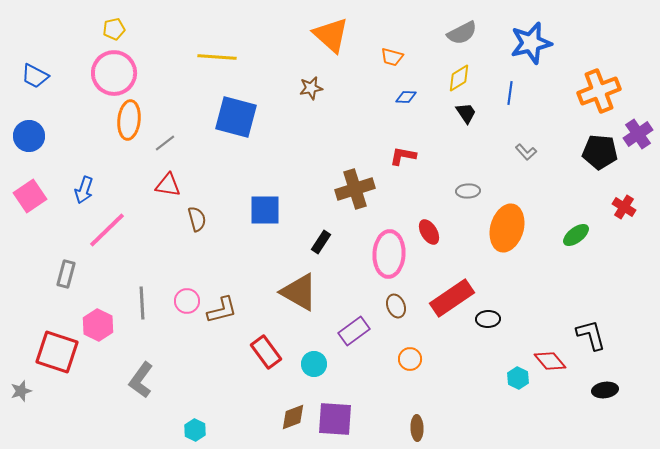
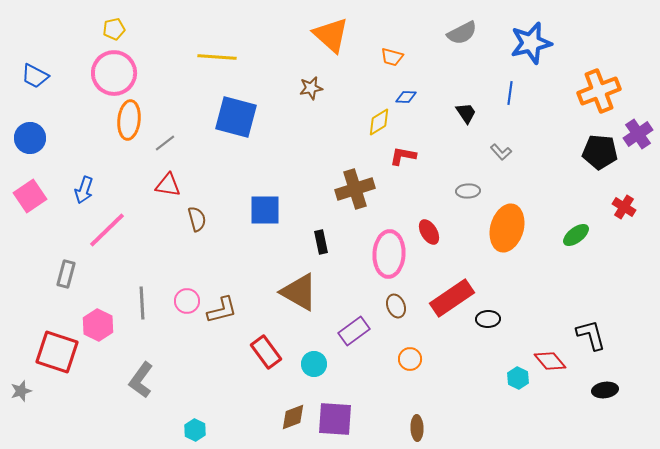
yellow diamond at (459, 78): moved 80 px left, 44 px down
blue circle at (29, 136): moved 1 px right, 2 px down
gray L-shape at (526, 152): moved 25 px left
black rectangle at (321, 242): rotated 45 degrees counterclockwise
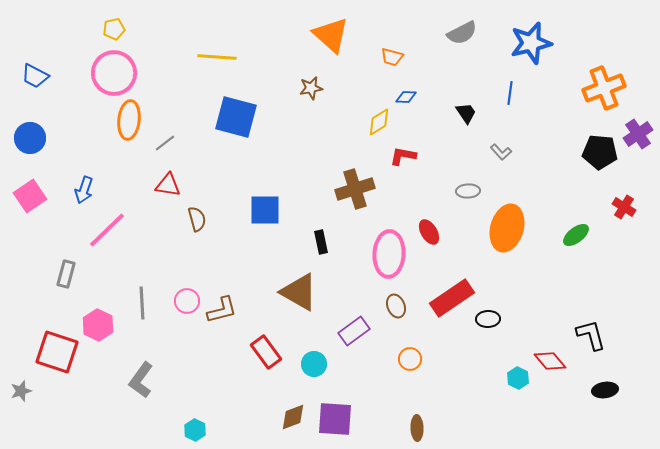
orange cross at (599, 91): moved 5 px right, 3 px up
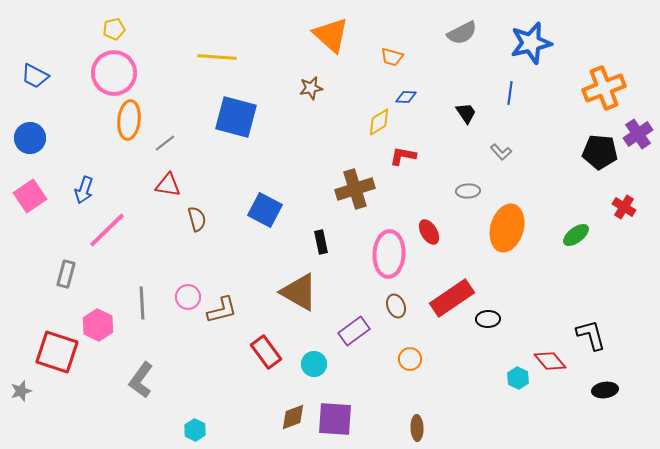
blue square at (265, 210): rotated 28 degrees clockwise
pink circle at (187, 301): moved 1 px right, 4 px up
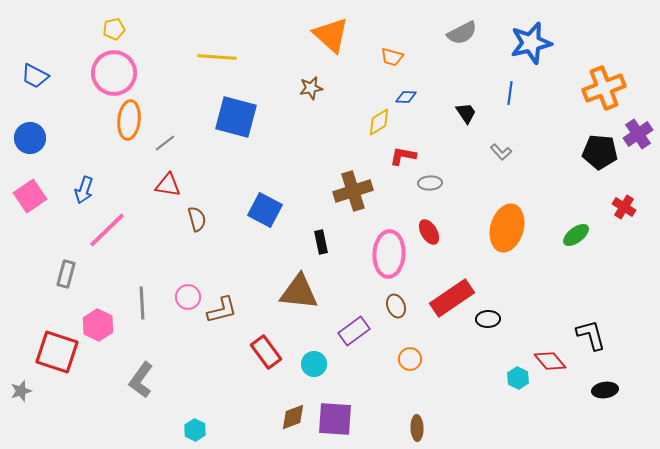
brown cross at (355, 189): moved 2 px left, 2 px down
gray ellipse at (468, 191): moved 38 px left, 8 px up
brown triangle at (299, 292): rotated 24 degrees counterclockwise
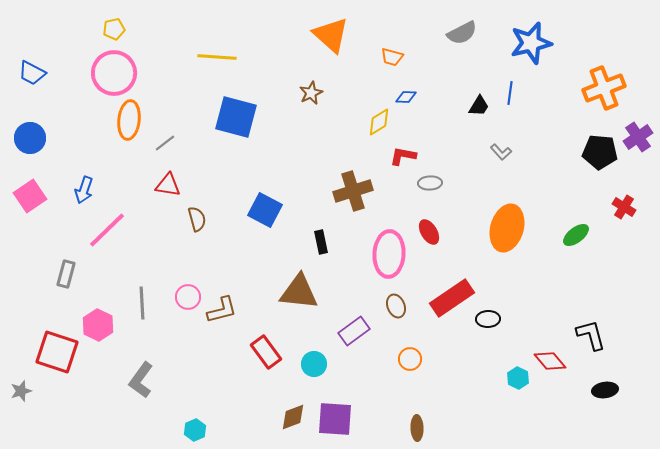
blue trapezoid at (35, 76): moved 3 px left, 3 px up
brown star at (311, 88): moved 5 px down; rotated 15 degrees counterclockwise
black trapezoid at (466, 113): moved 13 px right, 7 px up; rotated 65 degrees clockwise
purple cross at (638, 134): moved 3 px down
cyan hexagon at (195, 430): rotated 10 degrees clockwise
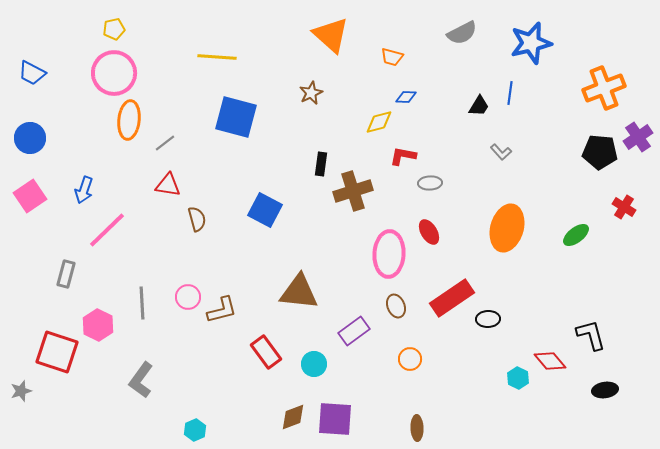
yellow diamond at (379, 122): rotated 16 degrees clockwise
black rectangle at (321, 242): moved 78 px up; rotated 20 degrees clockwise
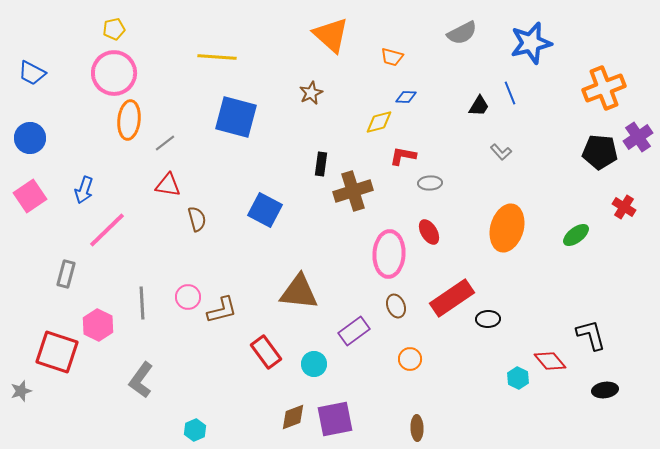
blue line at (510, 93): rotated 30 degrees counterclockwise
purple square at (335, 419): rotated 15 degrees counterclockwise
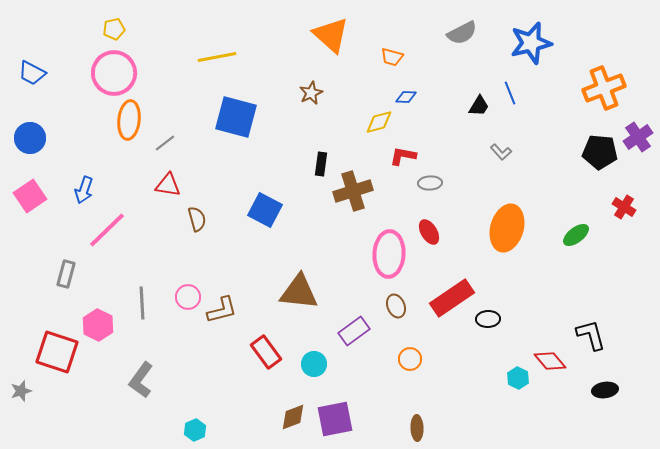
yellow line at (217, 57): rotated 15 degrees counterclockwise
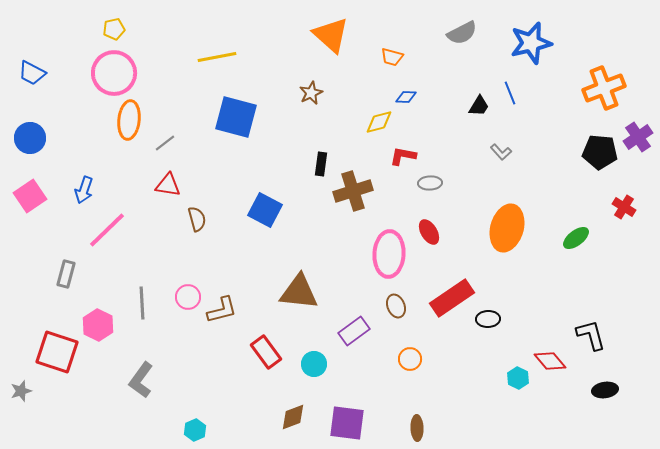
green ellipse at (576, 235): moved 3 px down
purple square at (335, 419): moved 12 px right, 4 px down; rotated 18 degrees clockwise
